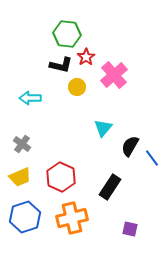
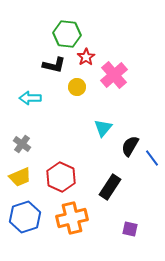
black L-shape: moved 7 px left
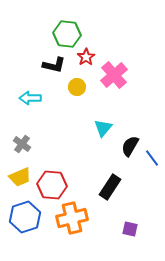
red hexagon: moved 9 px left, 8 px down; rotated 20 degrees counterclockwise
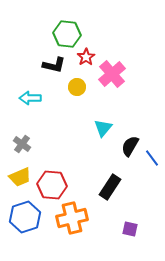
pink cross: moved 2 px left, 1 px up
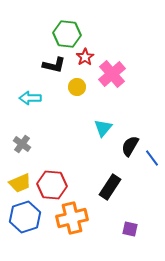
red star: moved 1 px left
yellow trapezoid: moved 6 px down
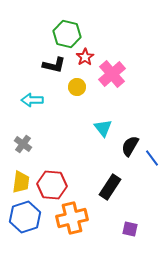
green hexagon: rotated 8 degrees clockwise
cyan arrow: moved 2 px right, 2 px down
cyan triangle: rotated 18 degrees counterclockwise
gray cross: moved 1 px right
yellow trapezoid: moved 1 px right, 1 px up; rotated 60 degrees counterclockwise
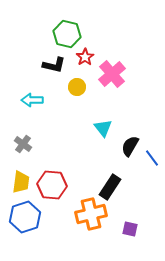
orange cross: moved 19 px right, 4 px up
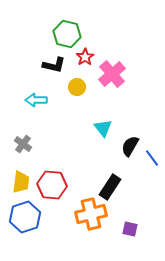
cyan arrow: moved 4 px right
